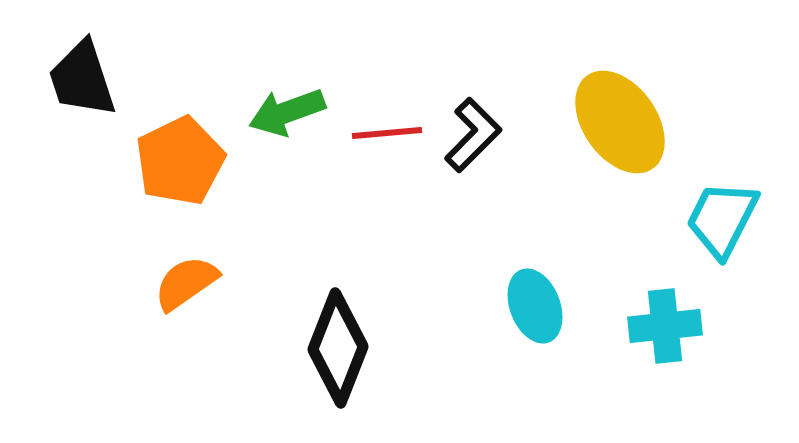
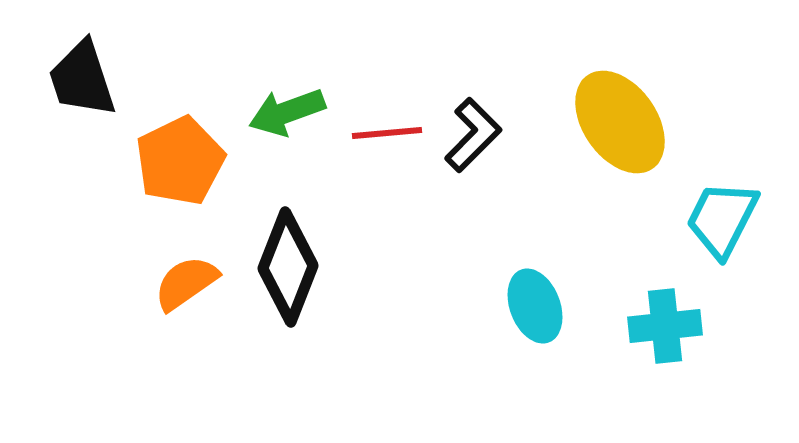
black diamond: moved 50 px left, 81 px up
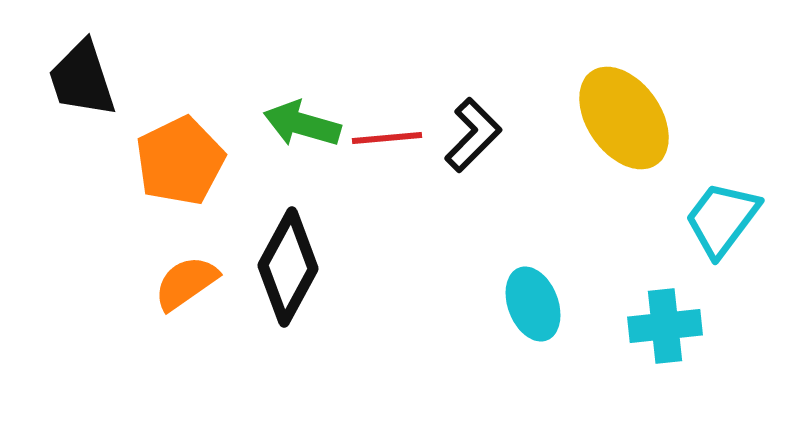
green arrow: moved 15 px right, 12 px down; rotated 36 degrees clockwise
yellow ellipse: moved 4 px right, 4 px up
red line: moved 5 px down
cyan trapezoid: rotated 10 degrees clockwise
black diamond: rotated 7 degrees clockwise
cyan ellipse: moved 2 px left, 2 px up
